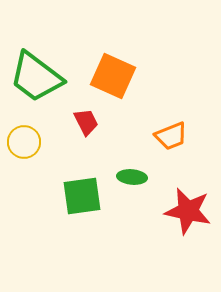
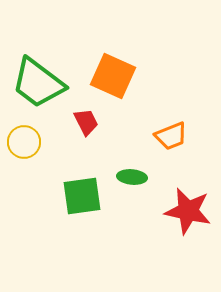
green trapezoid: moved 2 px right, 6 px down
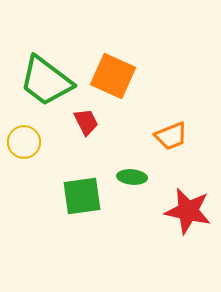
green trapezoid: moved 8 px right, 2 px up
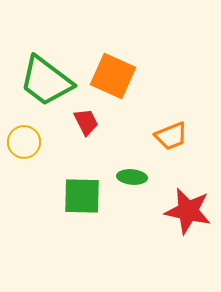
green square: rotated 9 degrees clockwise
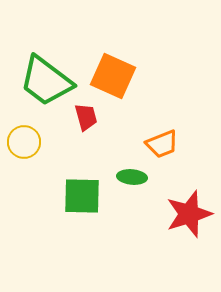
red trapezoid: moved 5 px up; rotated 12 degrees clockwise
orange trapezoid: moved 9 px left, 8 px down
red star: moved 1 px right, 3 px down; rotated 30 degrees counterclockwise
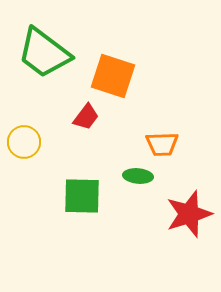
orange square: rotated 6 degrees counterclockwise
green trapezoid: moved 2 px left, 28 px up
red trapezoid: rotated 52 degrees clockwise
orange trapezoid: rotated 20 degrees clockwise
green ellipse: moved 6 px right, 1 px up
